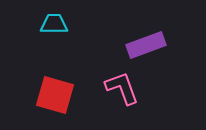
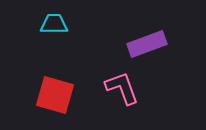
purple rectangle: moved 1 px right, 1 px up
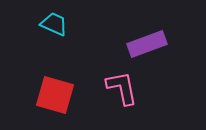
cyan trapezoid: rotated 24 degrees clockwise
pink L-shape: rotated 9 degrees clockwise
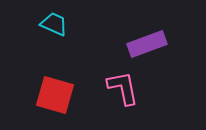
pink L-shape: moved 1 px right
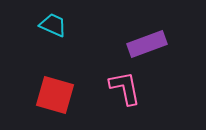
cyan trapezoid: moved 1 px left, 1 px down
pink L-shape: moved 2 px right
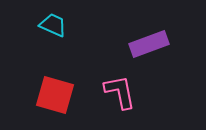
purple rectangle: moved 2 px right
pink L-shape: moved 5 px left, 4 px down
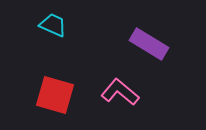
purple rectangle: rotated 51 degrees clockwise
pink L-shape: rotated 39 degrees counterclockwise
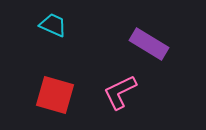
pink L-shape: rotated 66 degrees counterclockwise
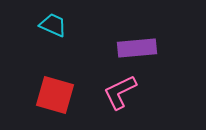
purple rectangle: moved 12 px left, 4 px down; rotated 36 degrees counterclockwise
